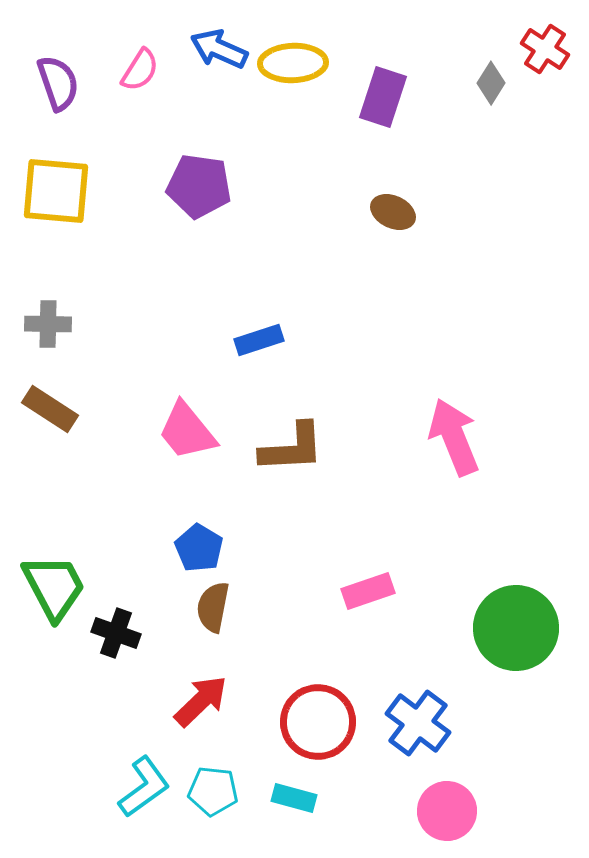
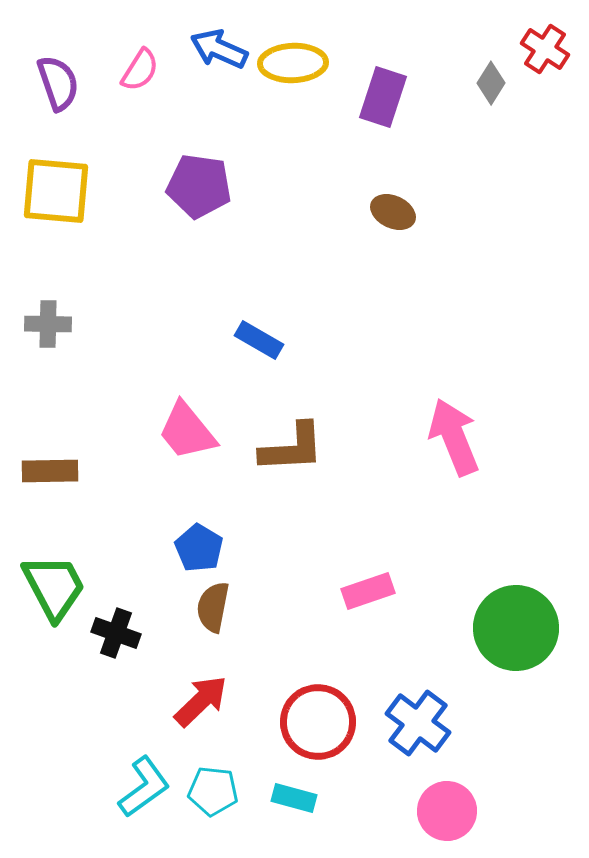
blue rectangle: rotated 48 degrees clockwise
brown rectangle: moved 62 px down; rotated 34 degrees counterclockwise
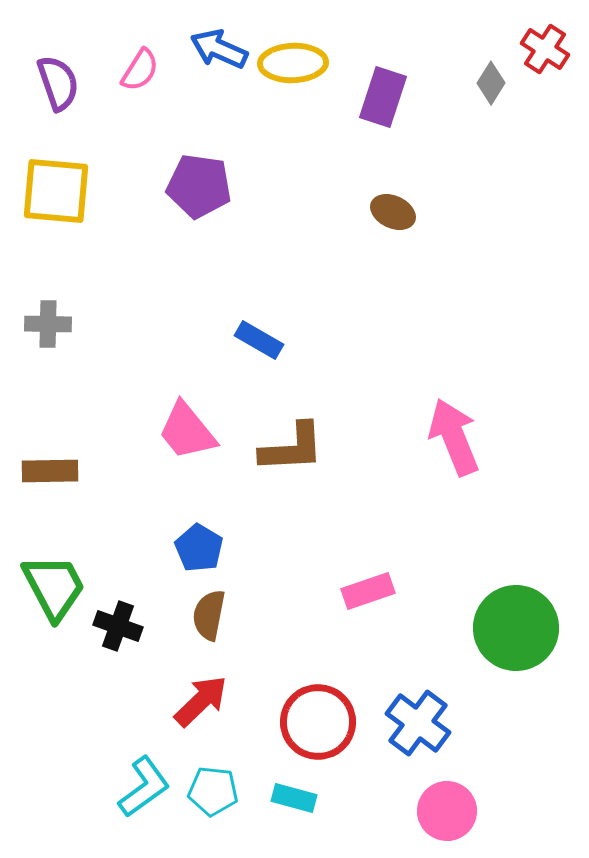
brown semicircle: moved 4 px left, 8 px down
black cross: moved 2 px right, 7 px up
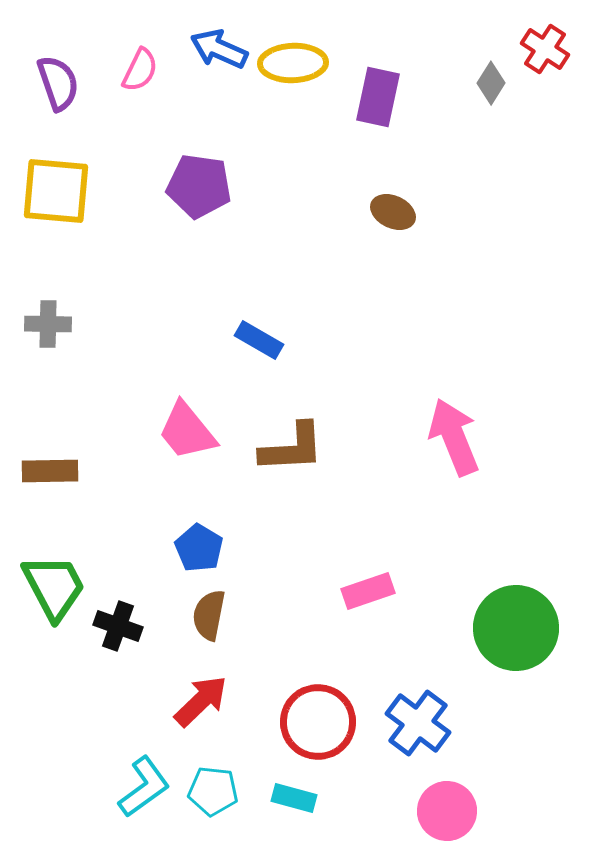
pink semicircle: rotated 6 degrees counterclockwise
purple rectangle: moved 5 px left; rotated 6 degrees counterclockwise
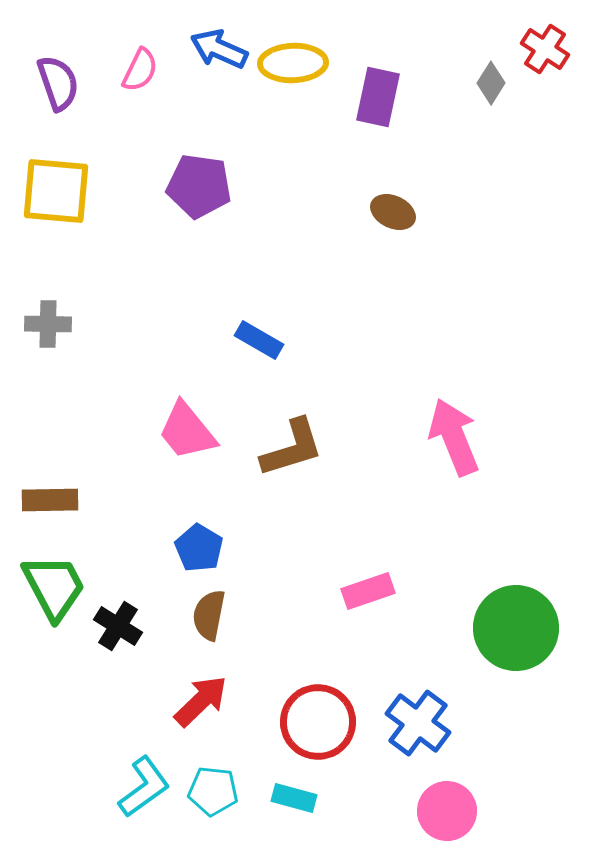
brown L-shape: rotated 14 degrees counterclockwise
brown rectangle: moved 29 px down
black cross: rotated 12 degrees clockwise
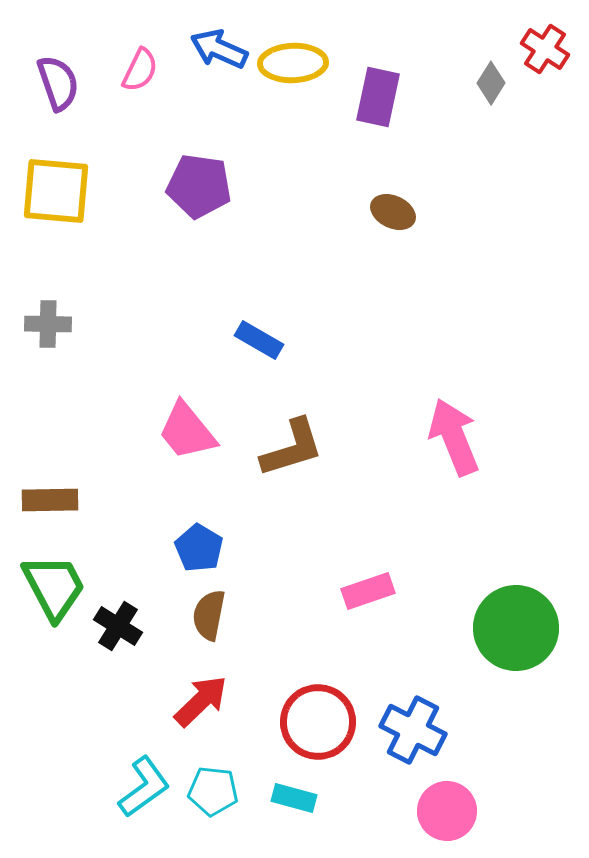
blue cross: moved 5 px left, 7 px down; rotated 10 degrees counterclockwise
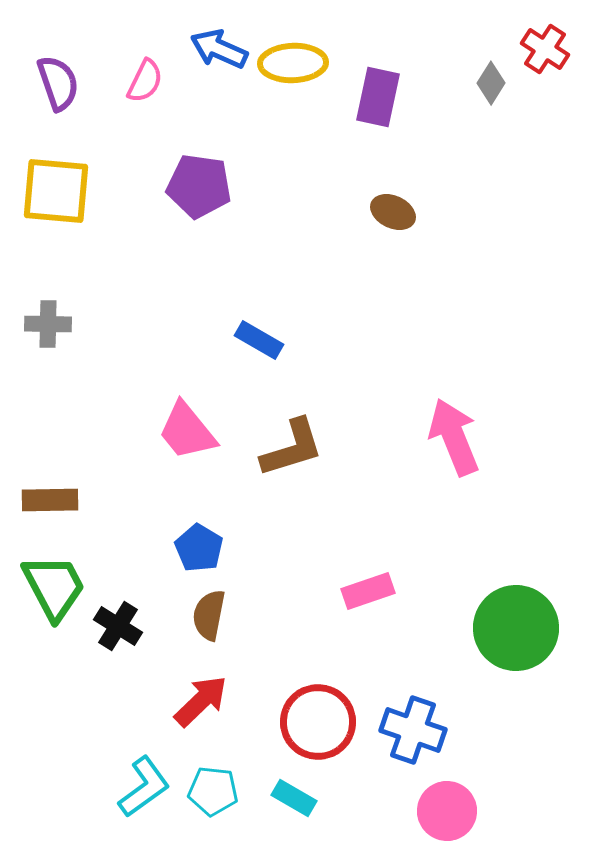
pink semicircle: moved 5 px right, 11 px down
blue cross: rotated 8 degrees counterclockwise
cyan rectangle: rotated 15 degrees clockwise
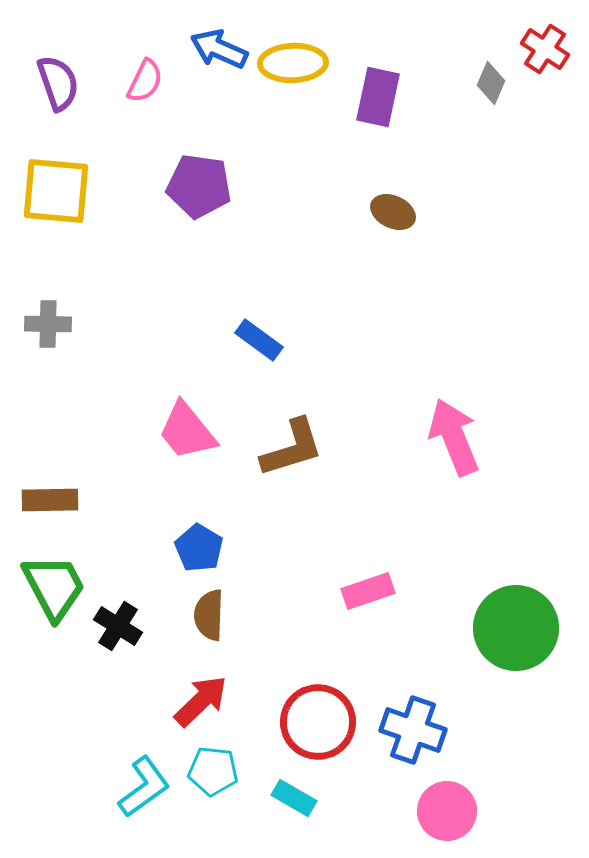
gray diamond: rotated 9 degrees counterclockwise
blue rectangle: rotated 6 degrees clockwise
brown semicircle: rotated 9 degrees counterclockwise
cyan pentagon: moved 20 px up
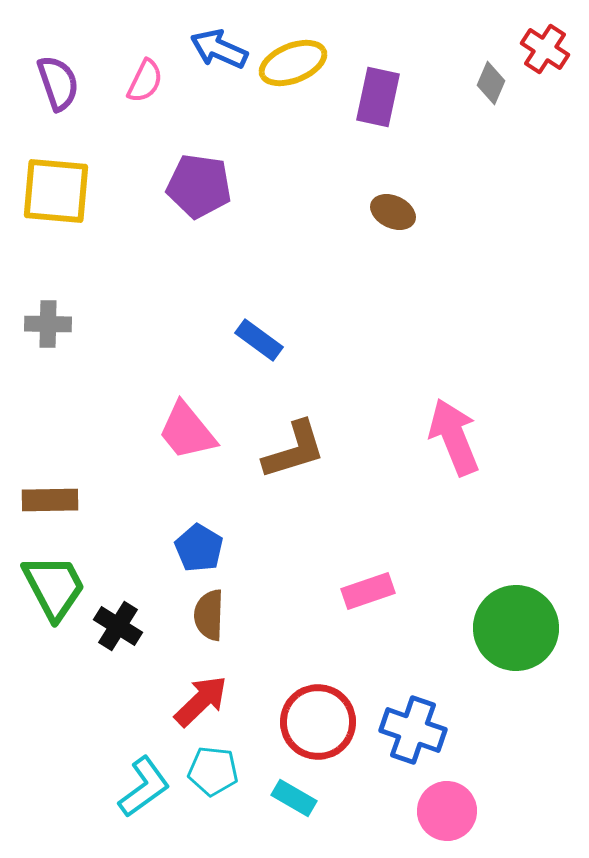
yellow ellipse: rotated 20 degrees counterclockwise
brown L-shape: moved 2 px right, 2 px down
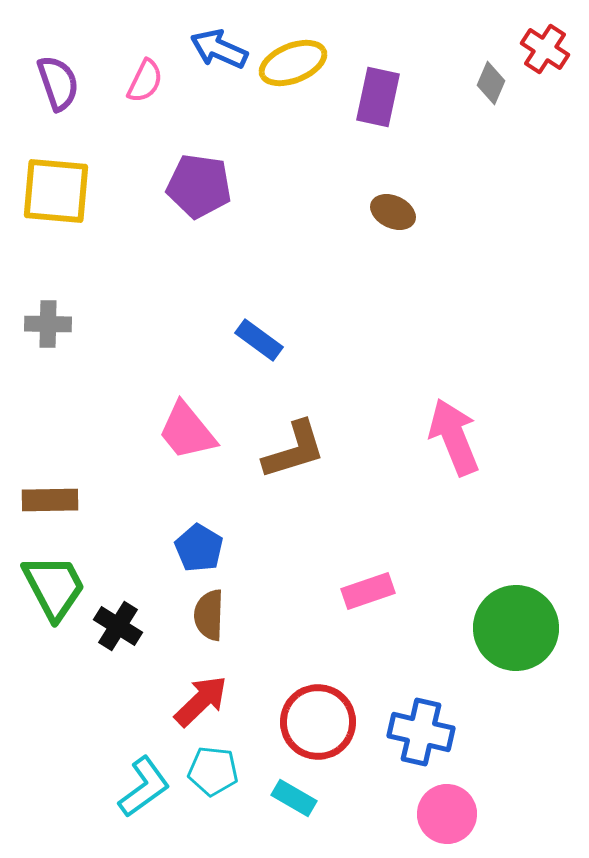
blue cross: moved 8 px right, 2 px down; rotated 6 degrees counterclockwise
pink circle: moved 3 px down
